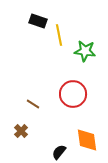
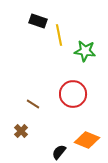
orange diamond: rotated 60 degrees counterclockwise
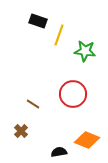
yellow line: rotated 30 degrees clockwise
black semicircle: rotated 42 degrees clockwise
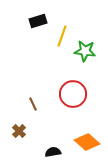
black rectangle: rotated 36 degrees counterclockwise
yellow line: moved 3 px right, 1 px down
brown line: rotated 32 degrees clockwise
brown cross: moved 2 px left
orange diamond: moved 2 px down; rotated 20 degrees clockwise
black semicircle: moved 6 px left
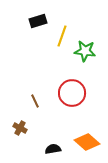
red circle: moved 1 px left, 1 px up
brown line: moved 2 px right, 3 px up
brown cross: moved 1 px right, 3 px up; rotated 16 degrees counterclockwise
black semicircle: moved 3 px up
